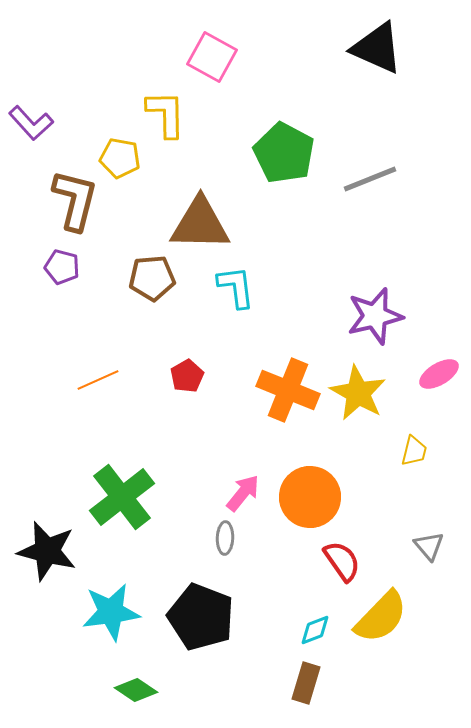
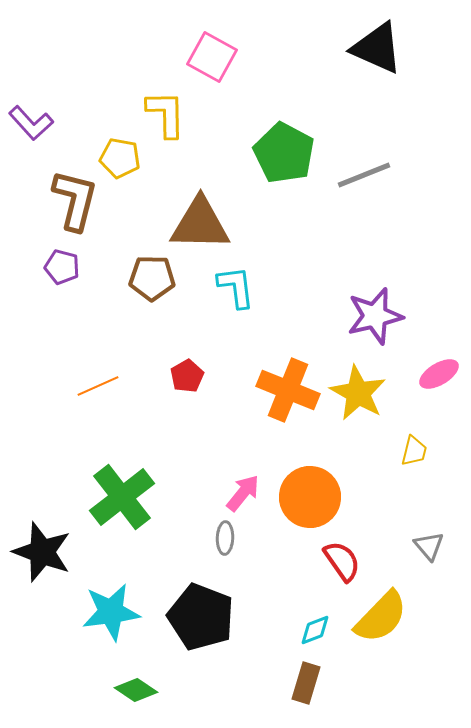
gray line: moved 6 px left, 4 px up
brown pentagon: rotated 6 degrees clockwise
orange line: moved 6 px down
black star: moved 5 px left, 1 px down; rotated 6 degrees clockwise
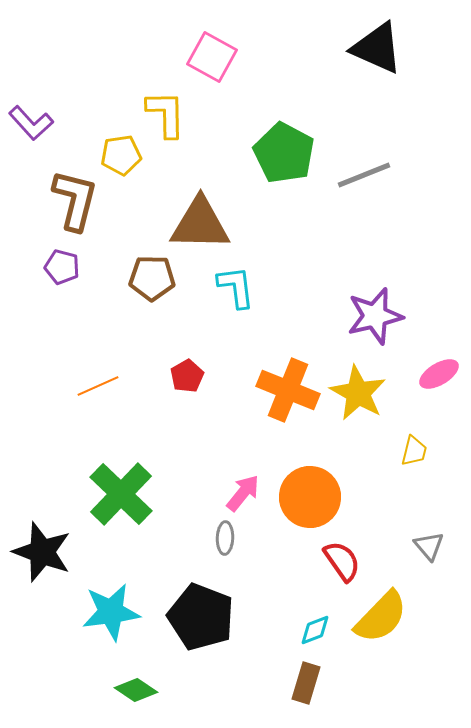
yellow pentagon: moved 1 px right, 3 px up; rotated 18 degrees counterclockwise
green cross: moved 1 px left, 3 px up; rotated 8 degrees counterclockwise
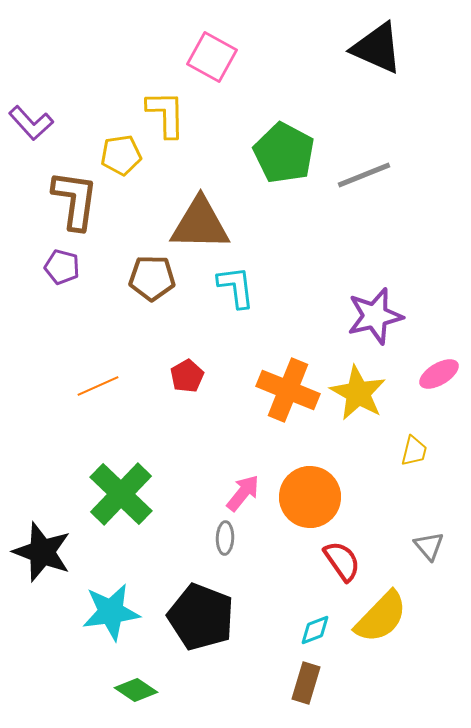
brown L-shape: rotated 6 degrees counterclockwise
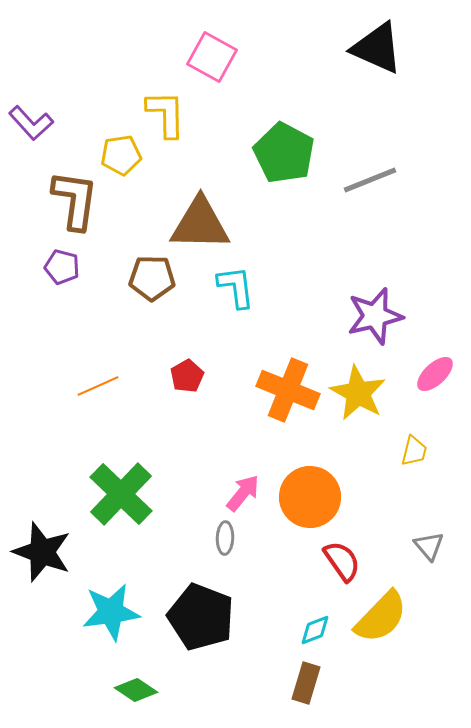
gray line: moved 6 px right, 5 px down
pink ellipse: moved 4 px left; rotated 12 degrees counterclockwise
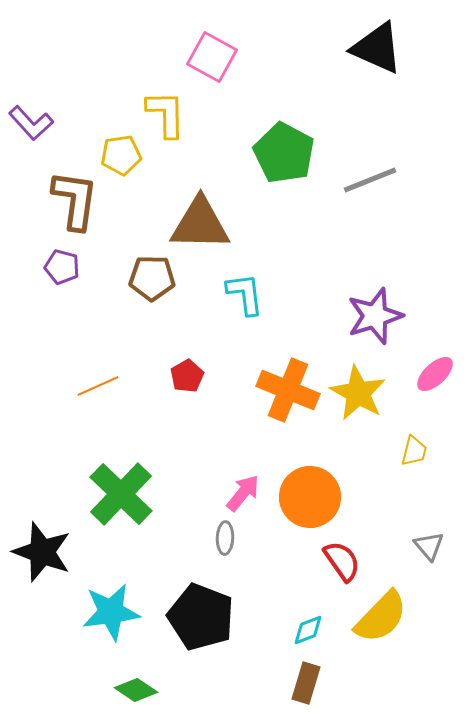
cyan L-shape: moved 9 px right, 7 px down
purple star: rotated 4 degrees counterclockwise
cyan diamond: moved 7 px left
